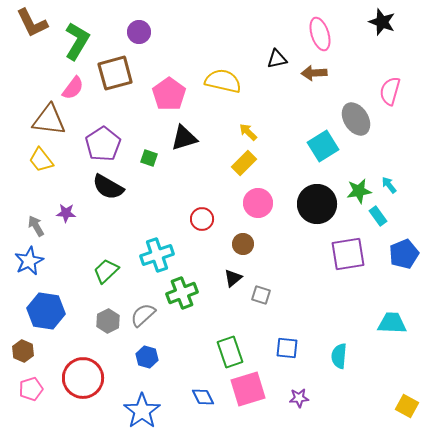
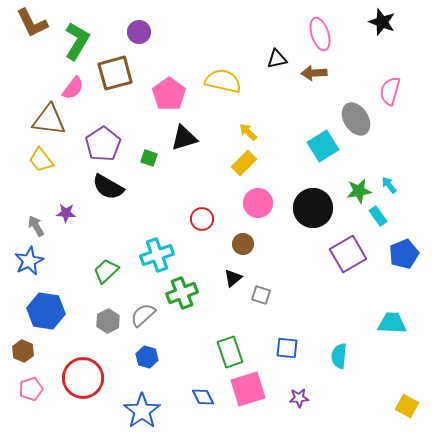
black circle at (317, 204): moved 4 px left, 4 px down
purple square at (348, 254): rotated 21 degrees counterclockwise
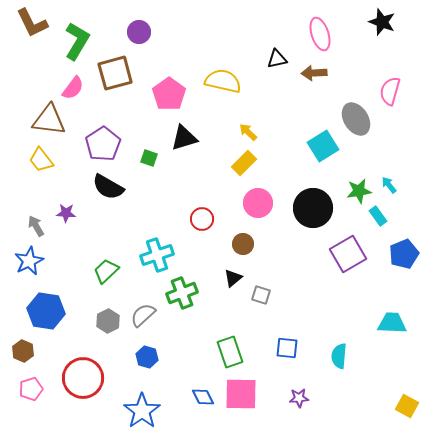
pink square at (248, 389): moved 7 px left, 5 px down; rotated 18 degrees clockwise
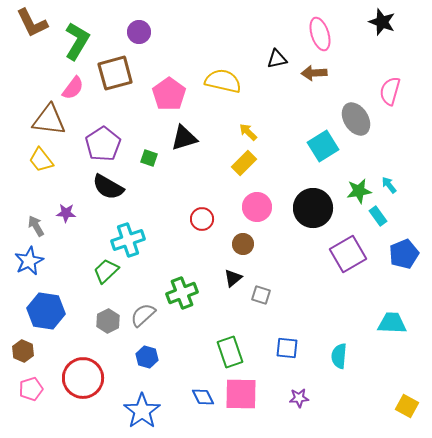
pink circle at (258, 203): moved 1 px left, 4 px down
cyan cross at (157, 255): moved 29 px left, 15 px up
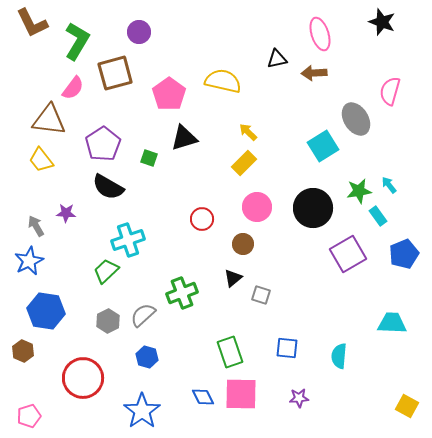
pink pentagon at (31, 389): moved 2 px left, 27 px down
